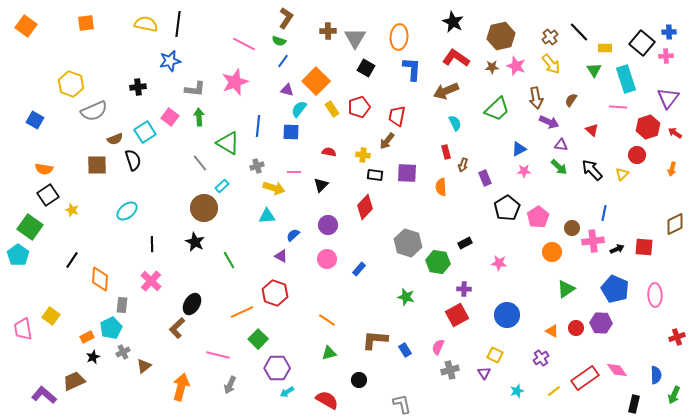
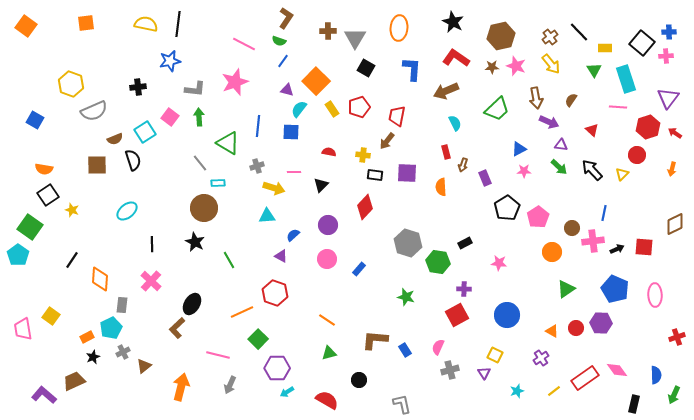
orange ellipse at (399, 37): moved 9 px up
cyan rectangle at (222, 186): moved 4 px left, 3 px up; rotated 40 degrees clockwise
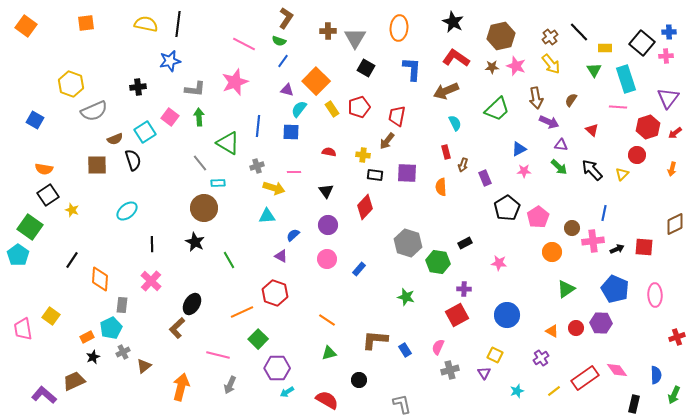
red arrow at (675, 133): rotated 72 degrees counterclockwise
black triangle at (321, 185): moved 5 px right, 6 px down; rotated 21 degrees counterclockwise
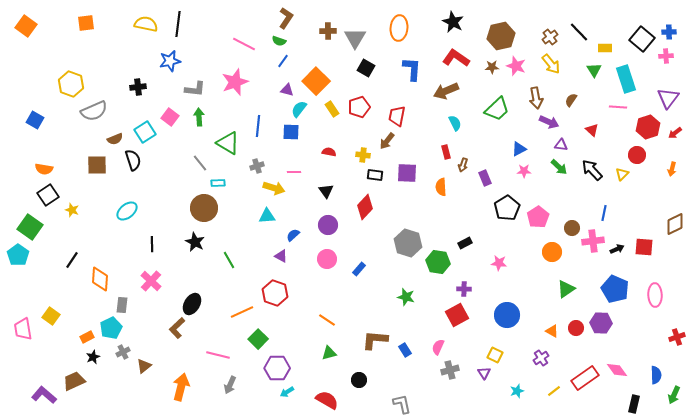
black square at (642, 43): moved 4 px up
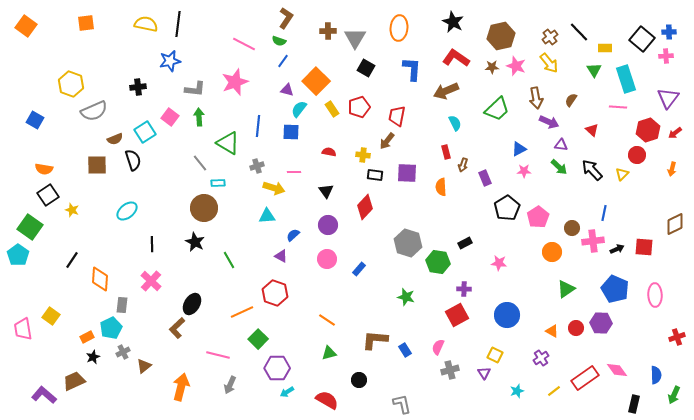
yellow arrow at (551, 64): moved 2 px left, 1 px up
red hexagon at (648, 127): moved 3 px down
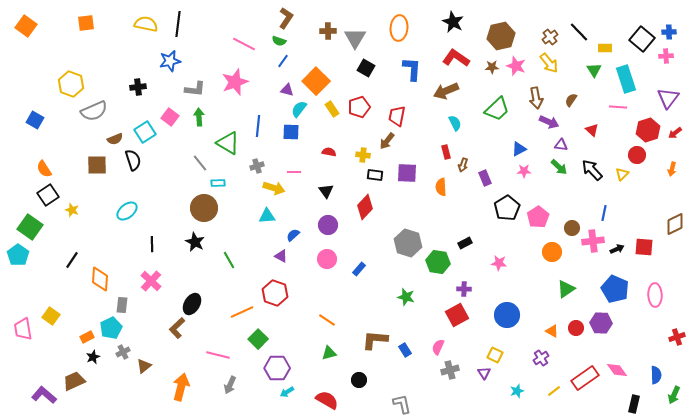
orange semicircle at (44, 169): rotated 48 degrees clockwise
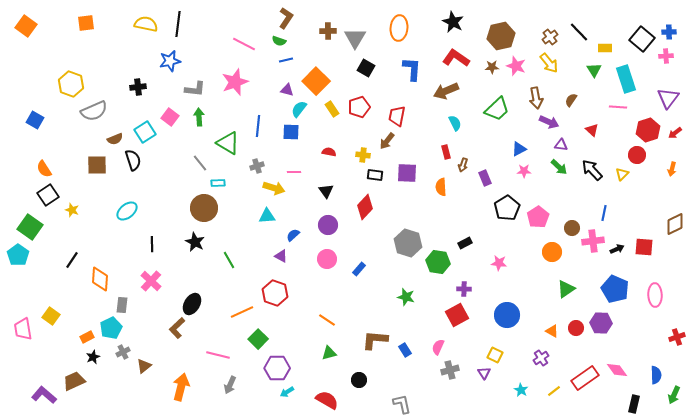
blue line at (283, 61): moved 3 px right, 1 px up; rotated 40 degrees clockwise
cyan star at (517, 391): moved 4 px right, 1 px up; rotated 24 degrees counterclockwise
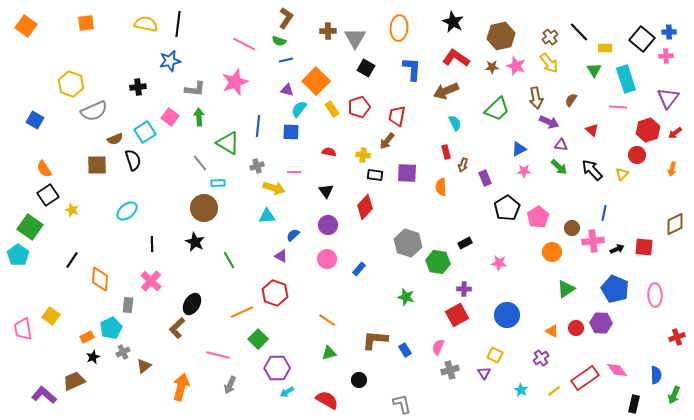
gray rectangle at (122, 305): moved 6 px right
